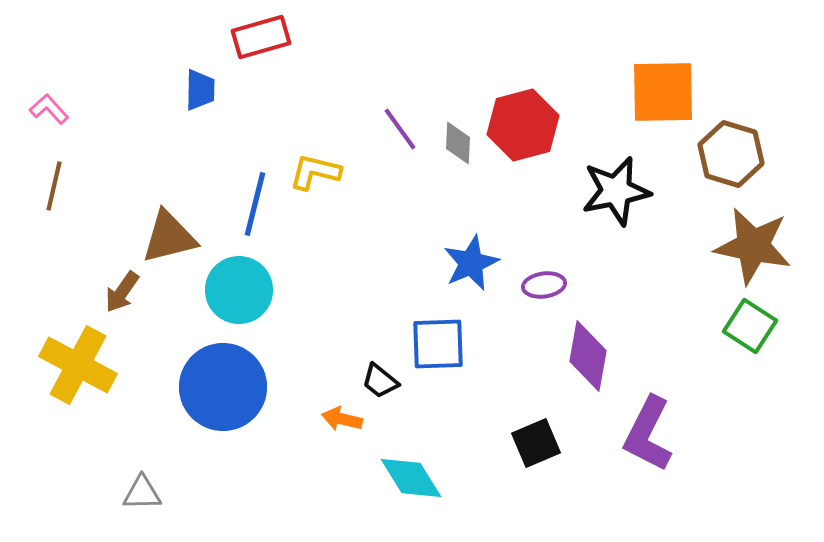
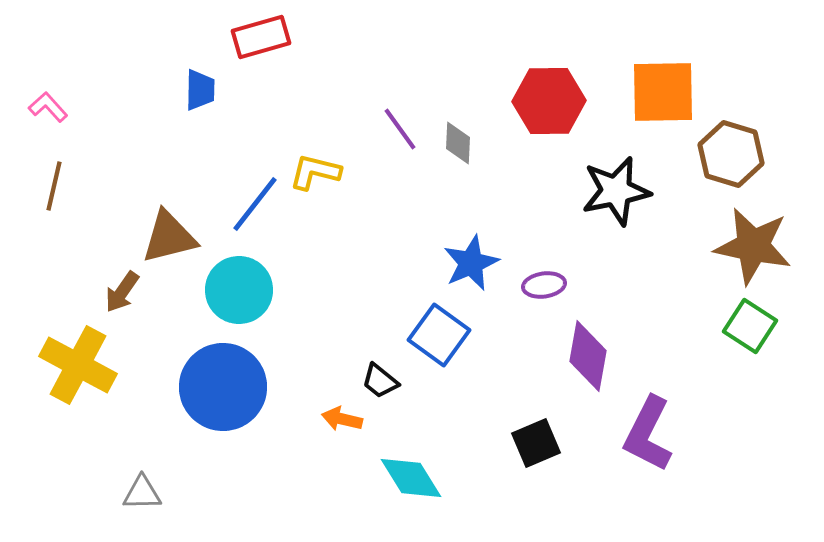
pink L-shape: moved 1 px left, 2 px up
red hexagon: moved 26 px right, 24 px up; rotated 14 degrees clockwise
blue line: rotated 24 degrees clockwise
blue square: moved 1 px right, 9 px up; rotated 38 degrees clockwise
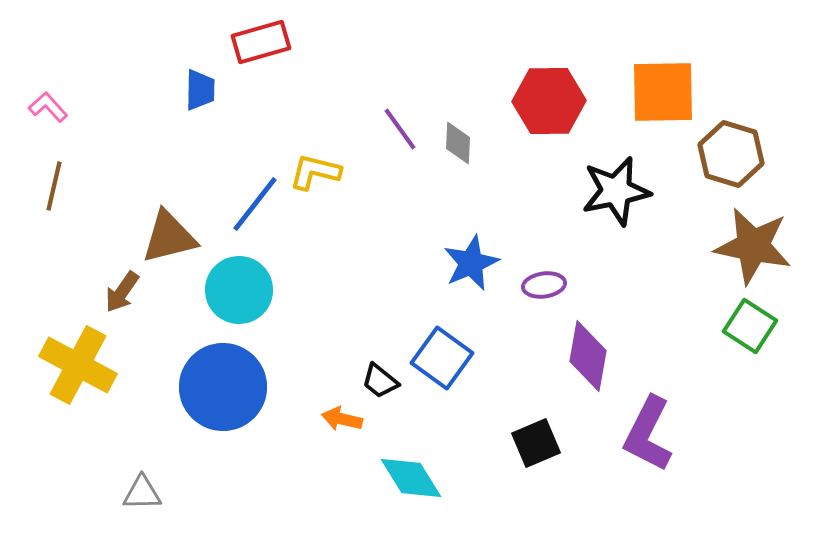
red rectangle: moved 5 px down
blue square: moved 3 px right, 23 px down
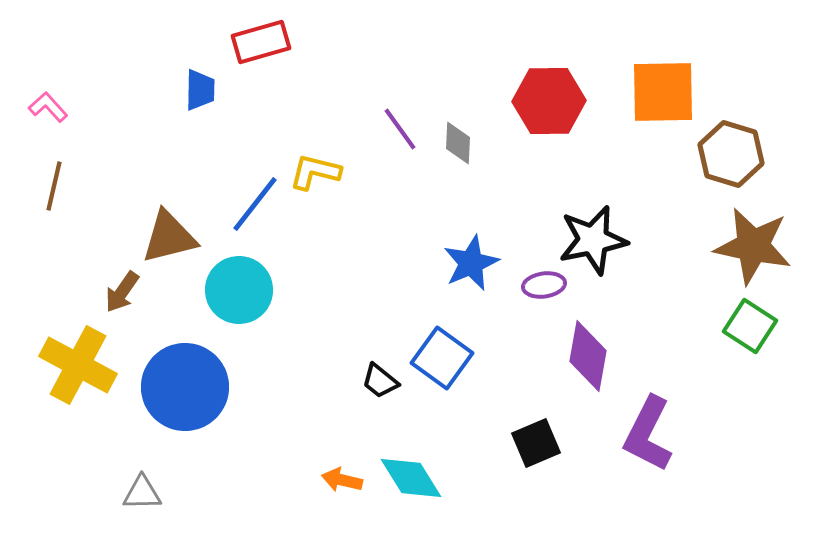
black star: moved 23 px left, 49 px down
blue circle: moved 38 px left
orange arrow: moved 61 px down
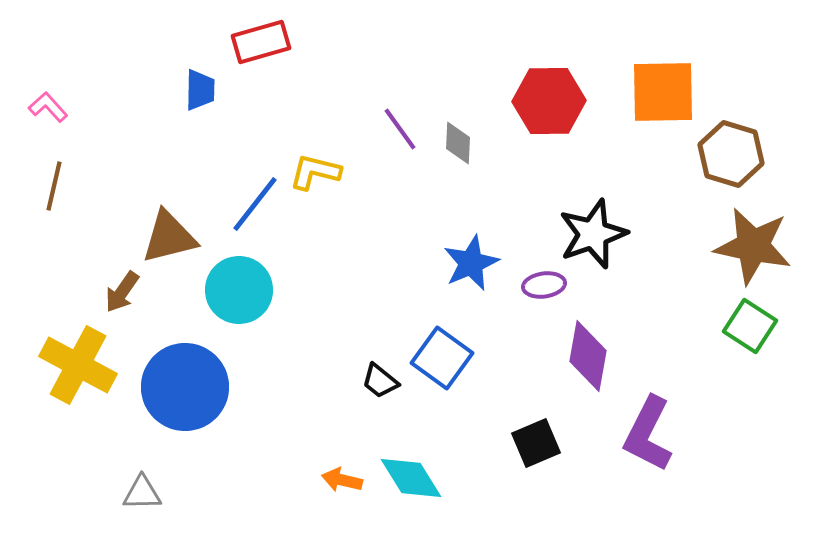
black star: moved 6 px up; rotated 8 degrees counterclockwise
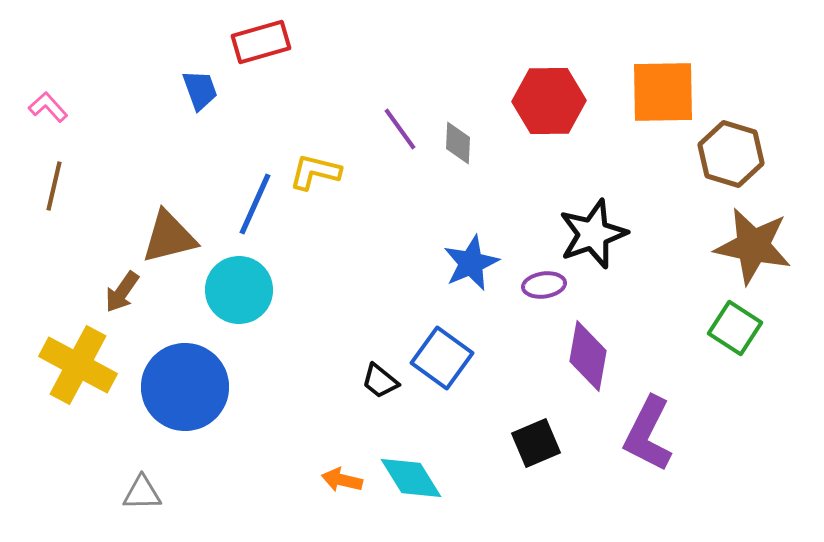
blue trapezoid: rotated 21 degrees counterclockwise
blue line: rotated 14 degrees counterclockwise
green square: moved 15 px left, 2 px down
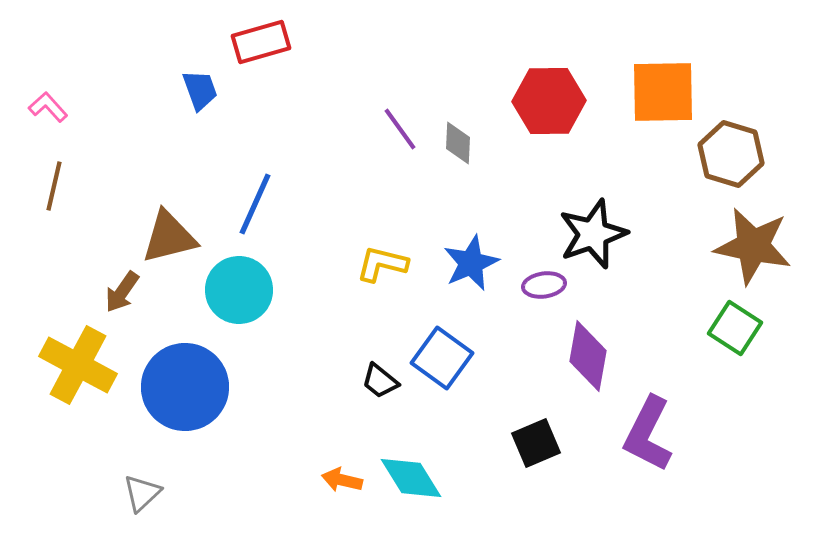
yellow L-shape: moved 67 px right, 92 px down
gray triangle: rotated 42 degrees counterclockwise
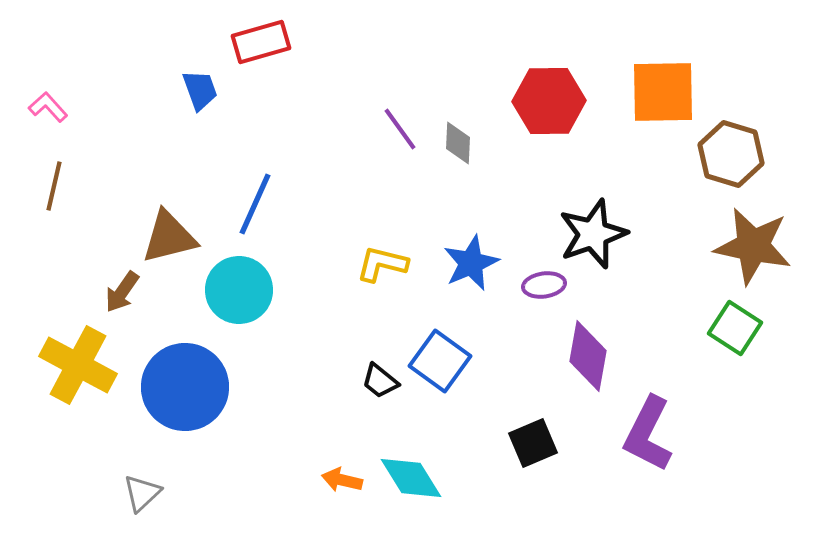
blue square: moved 2 px left, 3 px down
black square: moved 3 px left
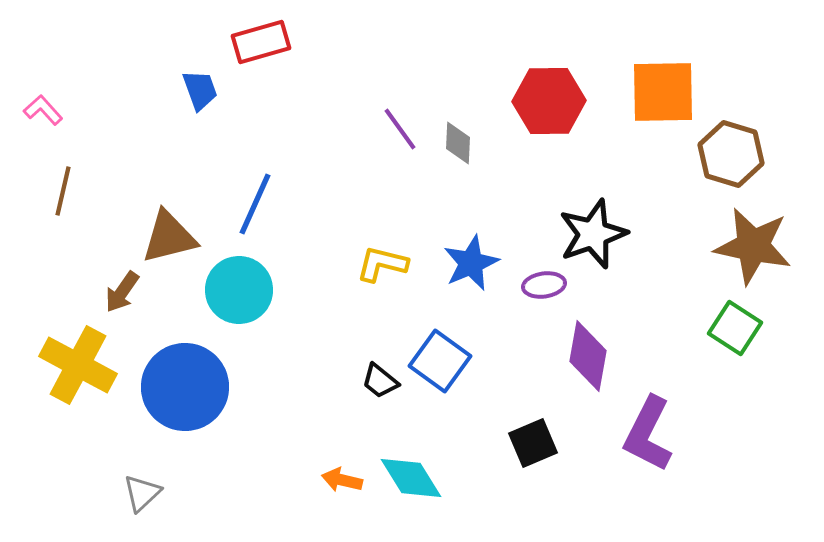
pink L-shape: moved 5 px left, 3 px down
brown line: moved 9 px right, 5 px down
